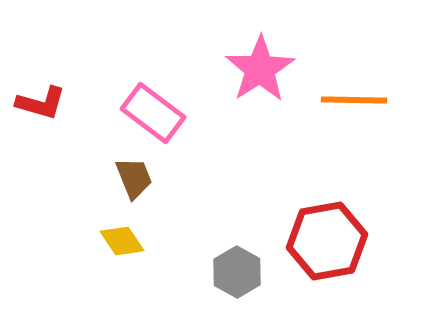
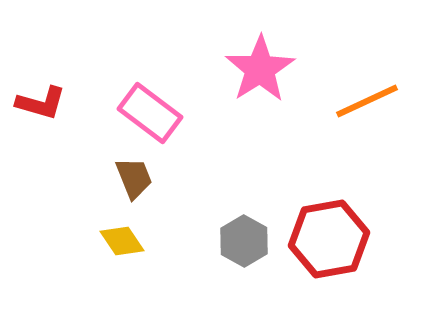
orange line: moved 13 px right, 1 px down; rotated 26 degrees counterclockwise
pink rectangle: moved 3 px left
red hexagon: moved 2 px right, 2 px up
gray hexagon: moved 7 px right, 31 px up
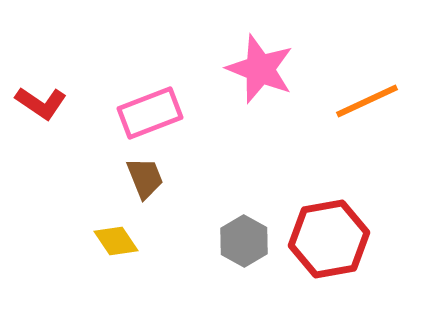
pink star: rotated 18 degrees counterclockwise
red L-shape: rotated 18 degrees clockwise
pink rectangle: rotated 58 degrees counterclockwise
brown trapezoid: moved 11 px right
yellow diamond: moved 6 px left
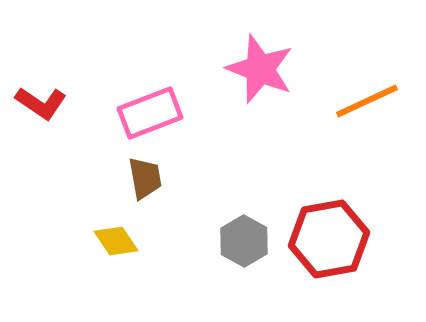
brown trapezoid: rotated 12 degrees clockwise
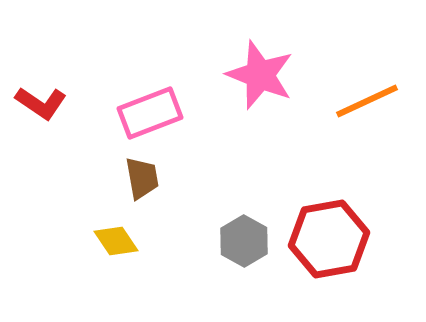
pink star: moved 6 px down
brown trapezoid: moved 3 px left
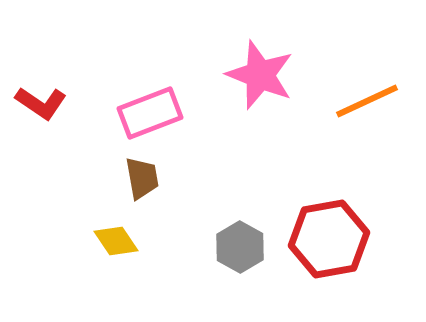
gray hexagon: moved 4 px left, 6 px down
